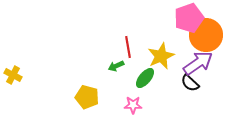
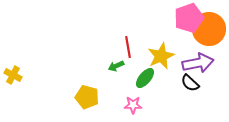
orange circle: moved 3 px right, 6 px up
purple arrow: rotated 24 degrees clockwise
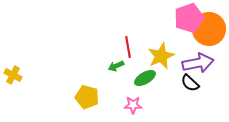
green ellipse: rotated 20 degrees clockwise
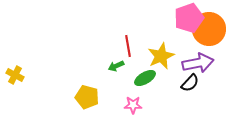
red line: moved 1 px up
yellow cross: moved 2 px right
black semicircle: rotated 90 degrees counterclockwise
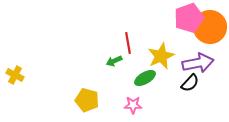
orange circle: moved 1 px right, 2 px up
red line: moved 3 px up
green arrow: moved 2 px left, 5 px up
yellow pentagon: moved 3 px down
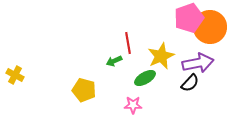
yellow pentagon: moved 3 px left, 10 px up
